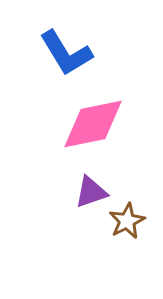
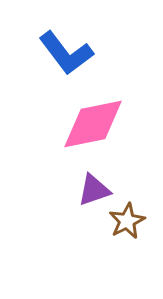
blue L-shape: rotated 6 degrees counterclockwise
purple triangle: moved 3 px right, 2 px up
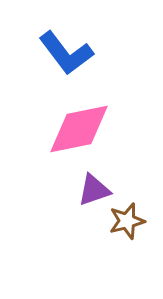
pink diamond: moved 14 px left, 5 px down
brown star: rotated 12 degrees clockwise
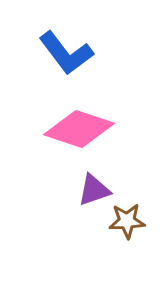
pink diamond: rotated 30 degrees clockwise
brown star: rotated 12 degrees clockwise
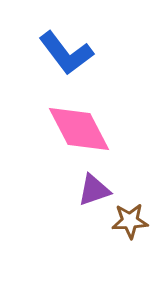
pink diamond: rotated 44 degrees clockwise
brown star: moved 3 px right
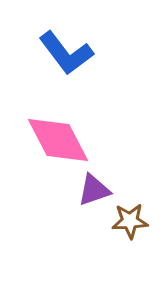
pink diamond: moved 21 px left, 11 px down
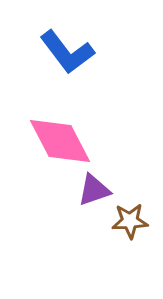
blue L-shape: moved 1 px right, 1 px up
pink diamond: moved 2 px right, 1 px down
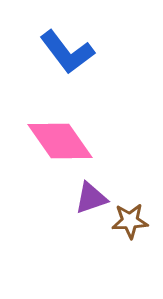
pink diamond: rotated 8 degrees counterclockwise
purple triangle: moved 3 px left, 8 px down
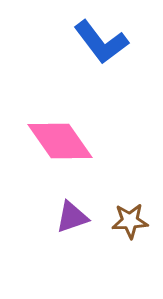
blue L-shape: moved 34 px right, 10 px up
purple triangle: moved 19 px left, 19 px down
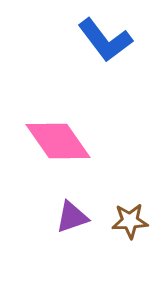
blue L-shape: moved 4 px right, 2 px up
pink diamond: moved 2 px left
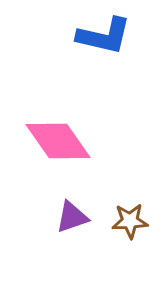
blue L-shape: moved 1 px left, 4 px up; rotated 40 degrees counterclockwise
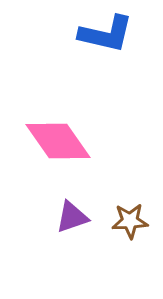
blue L-shape: moved 2 px right, 2 px up
